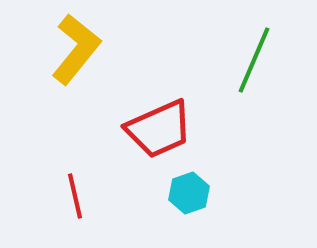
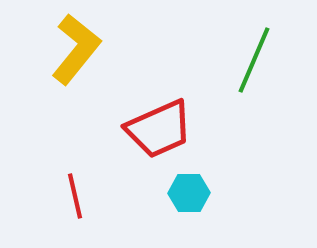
cyan hexagon: rotated 18 degrees clockwise
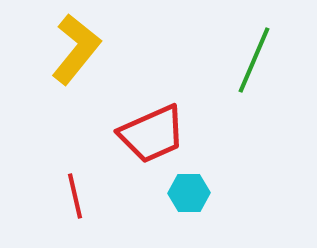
red trapezoid: moved 7 px left, 5 px down
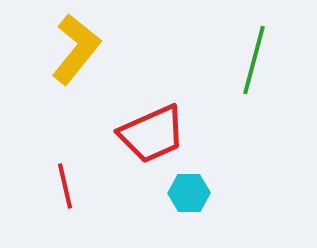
green line: rotated 8 degrees counterclockwise
red line: moved 10 px left, 10 px up
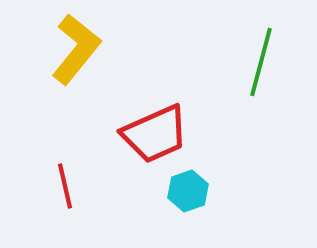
green line: moved 7 px right, 2 px down
red trapezoid: moved 3 px right
cyan hexagon: moved 1 px left, 2 px up; rotated 18 degrees counterclockwise
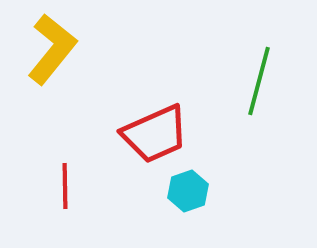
yellow L-shape: moved 24 px left
green line: moved 2 px left, 19 px down
red line: rotated 12 degrees clockwise
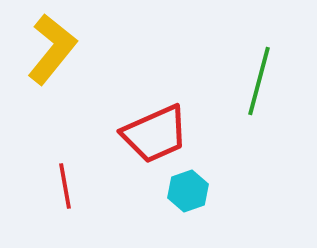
red line: rotated 9 degrees counterclockwise
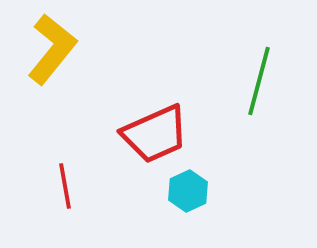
cyan hexagon: rotated 6 degrees counterclockwise
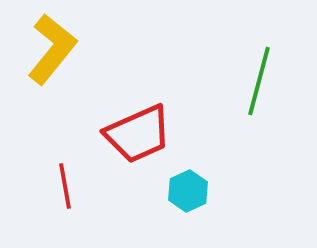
red trapezoid: moved 17 px left
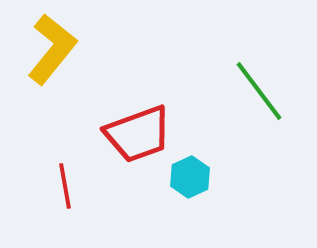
green line: moved 10 px down; rotated 52 degrees counterclockwise
red trapezoid: rotated 4 degrees clockwise
cyan hexagon: moved 2 px right, 14 px up
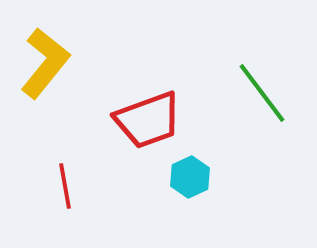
yellow L-shape: moved 7 px left, 14 px down
green line: moved 3 px right, 2 px down
red trapezoid: moved 10 px right, 14 px up
